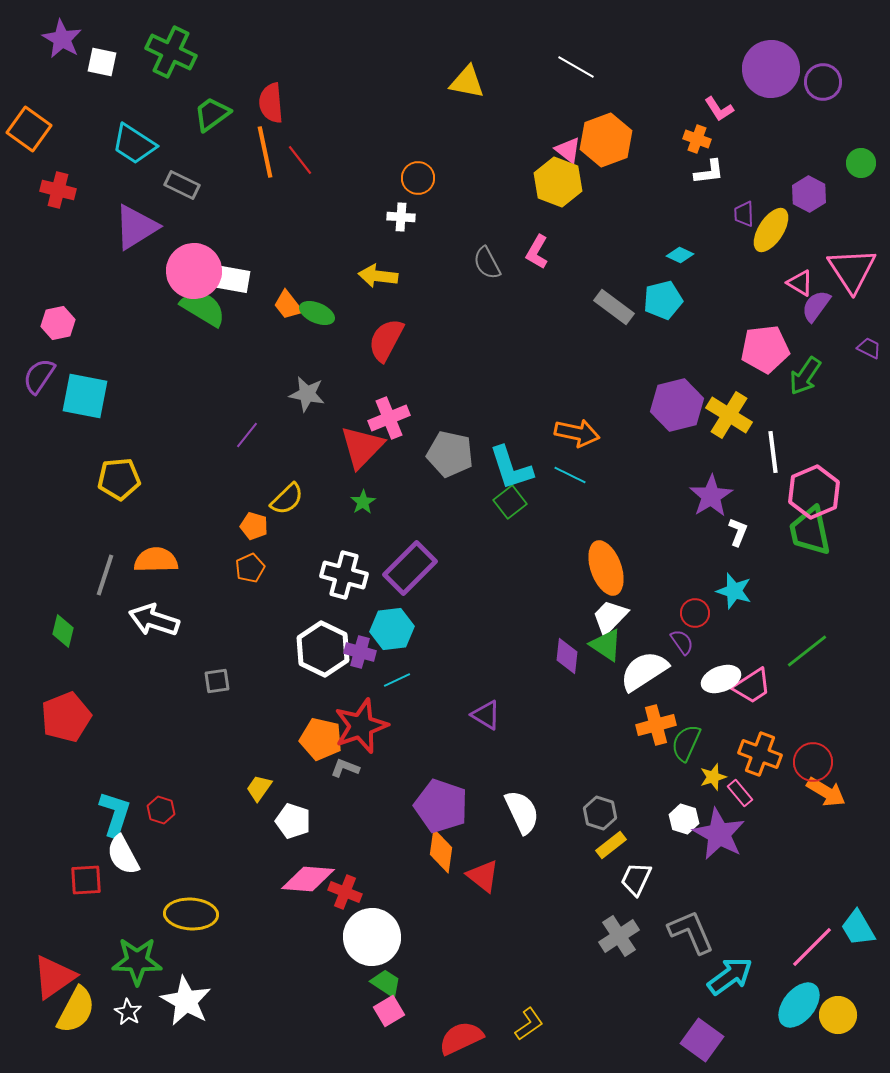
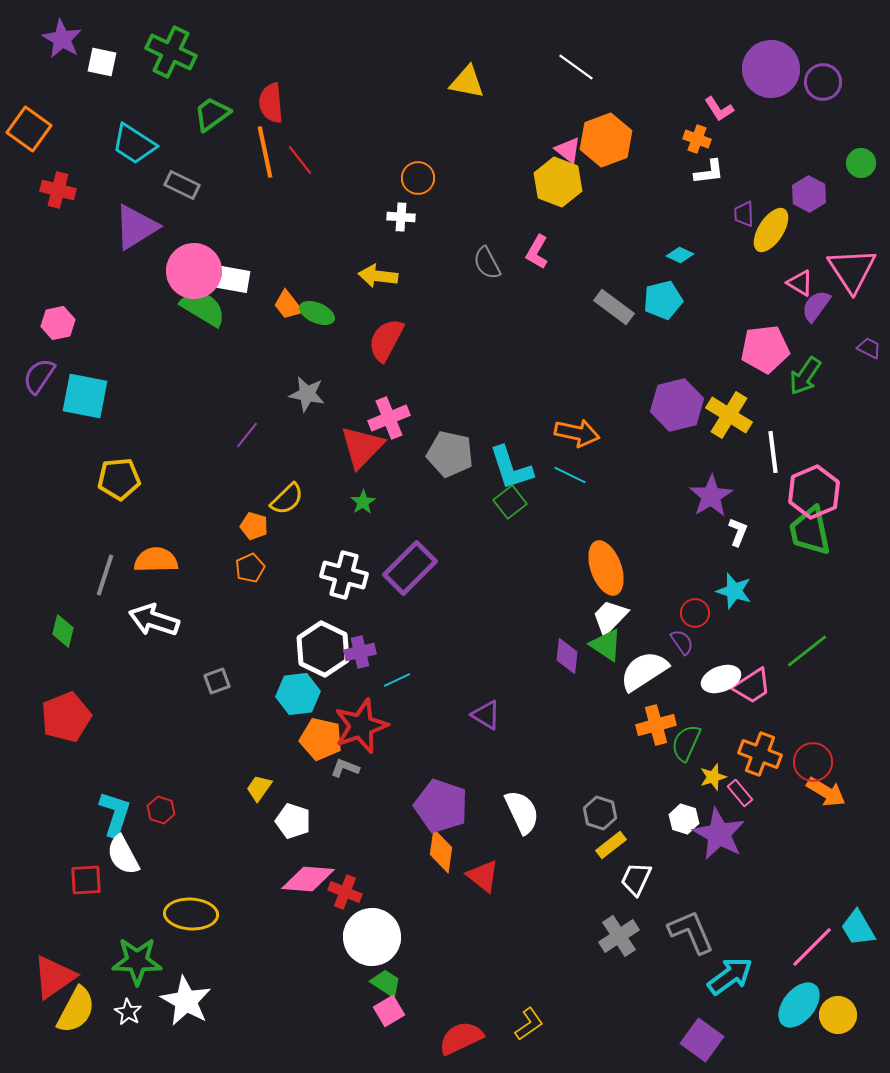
white line at (576, 67): rotated 6 degrees clockwise
cyan hexagon at (392, 629): moved 94 px left, 65 px down
purple cross at (360, 652): rotated 28 degrees counterclockwise
gray square at (217, 681): rotated 12 degrees counterclockwise
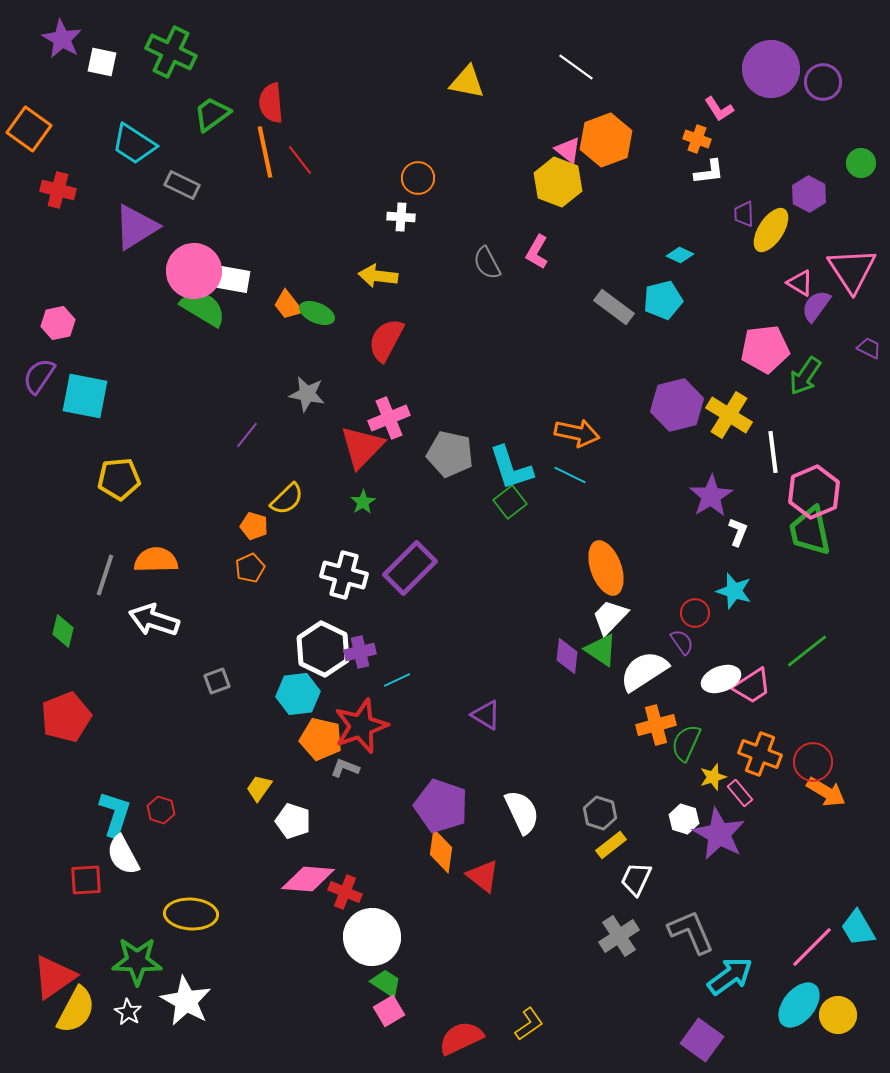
green triangle at (606, 645): moved 5 px left, 5 px down
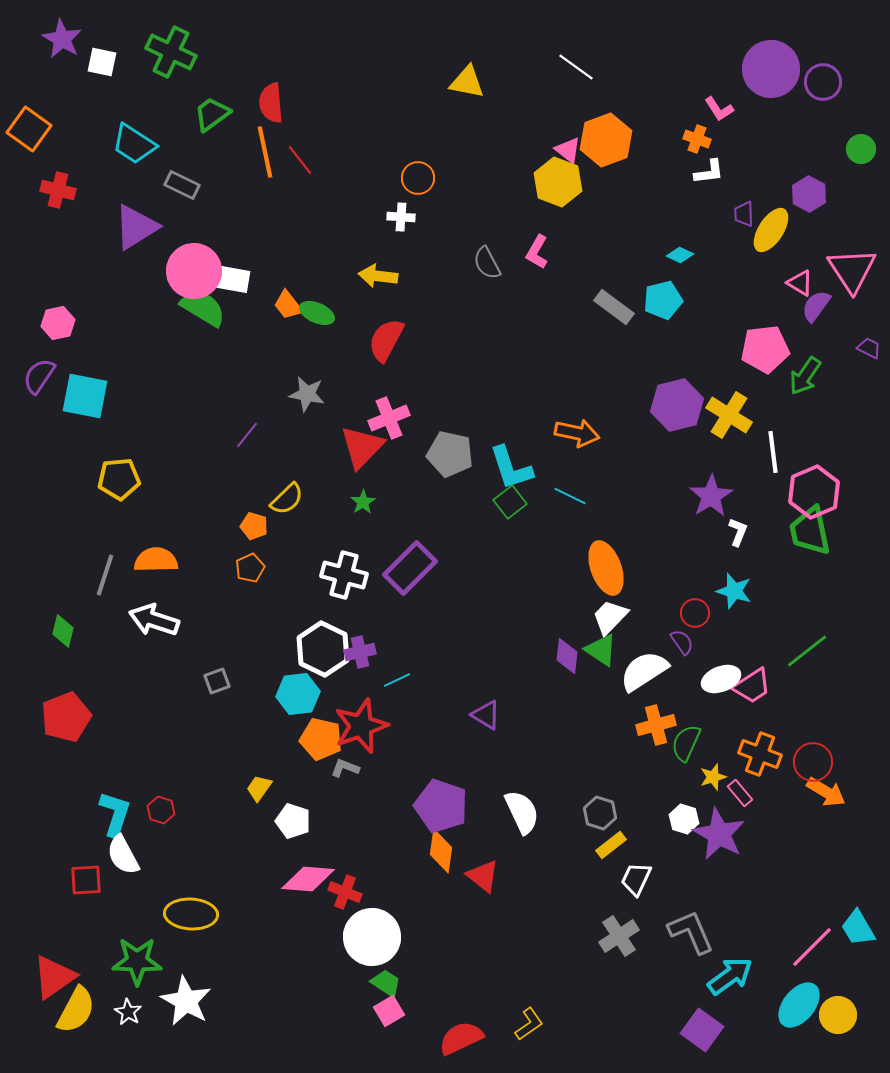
green circle at (861, 163): moved 14 px up
cyan line at (570, 475): moved 21 px down
purple square at (702, 1040): moved 10 px up
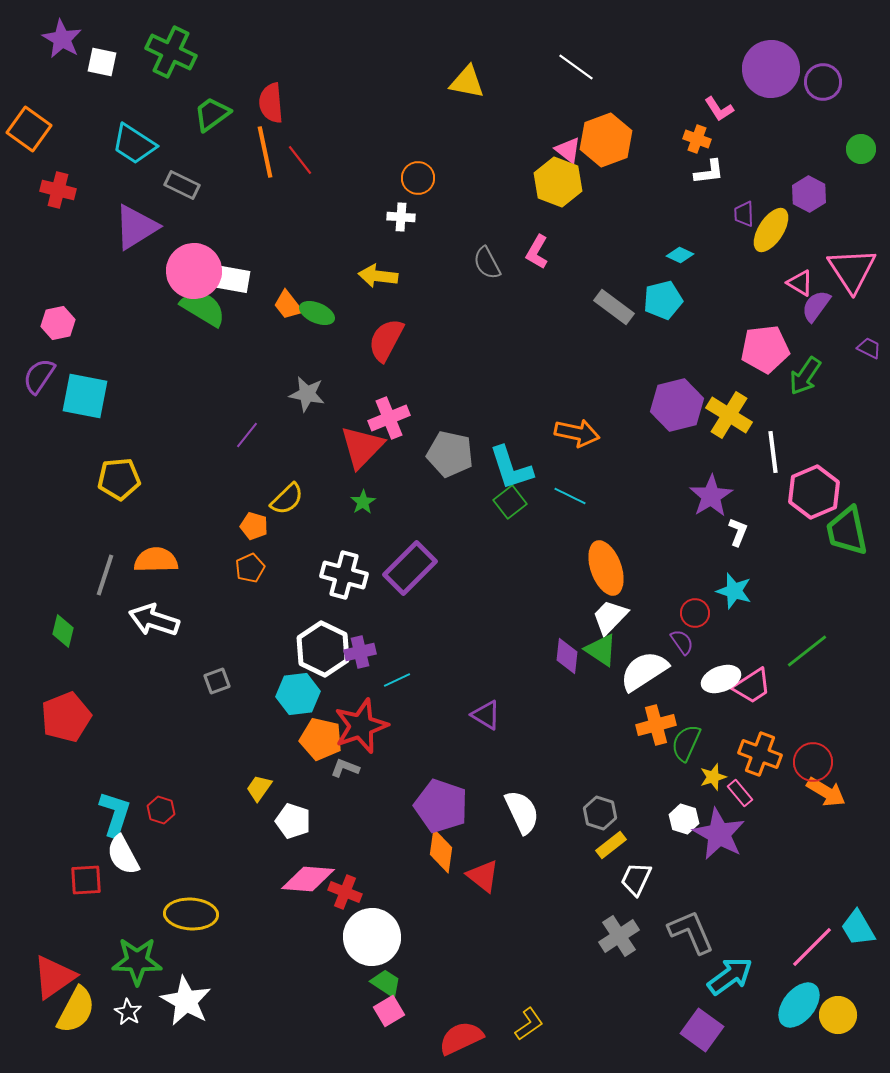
green trapezoid at (810, 531): moved 37 px right
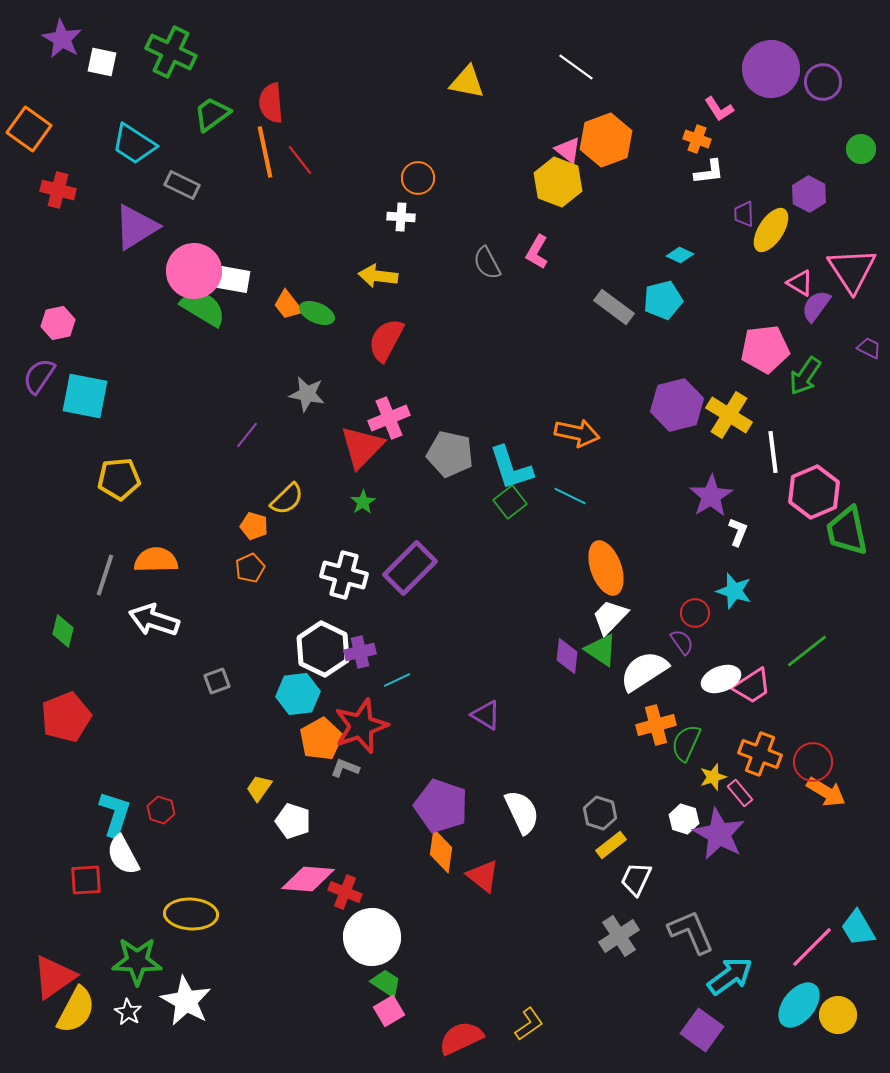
orange pentagon at (321, 739): rotated 30 degrees clockwise
